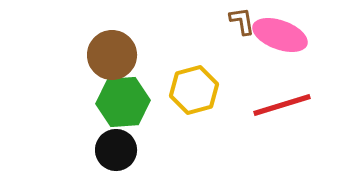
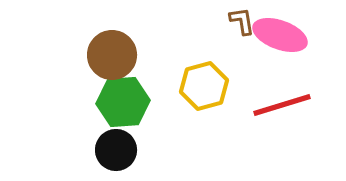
yellow hexagon: moved 10 px right, 4 px up
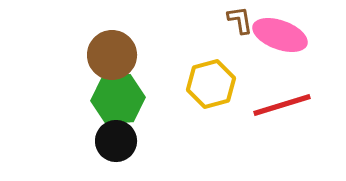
brown L-shape: moved 2 px left, 1 px up
yellow hexagon: moved 7 px right, 2 px up
green hexagon: moved 5 px left, 3 px up
black circle: moved 9 px up
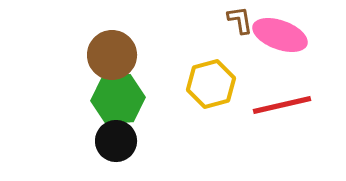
red line: rotated 4 degrees clockwise
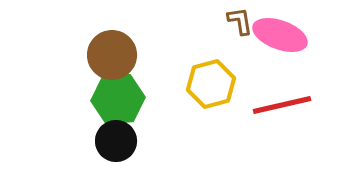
brown L-shape: moved 1 px down
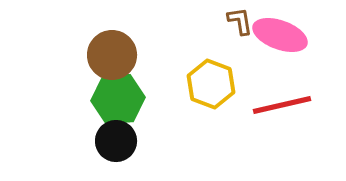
yellow hexagon: rotated 24 degrees counterclockwise
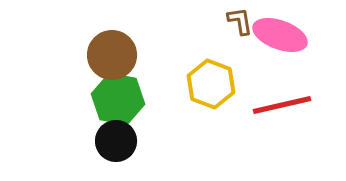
green hexagon: rotated 15 degrees clockwise
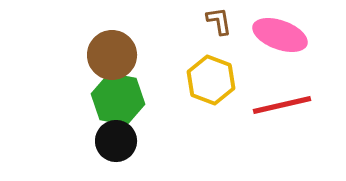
brown L-shape: moved 21 px left
yellow hexagon: moved 4 px up
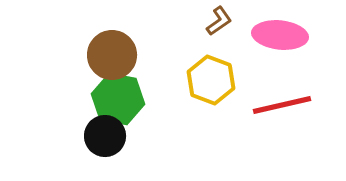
brown L-shape: rotated 64 degrees clockwise
pink ellipse: rotated 14 degrees counterclockwise
black circle: moved 11 px left, 5 px up
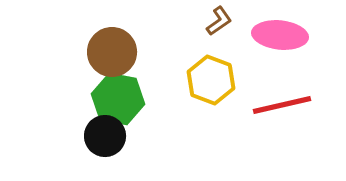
brown circle: moved 3 px up
